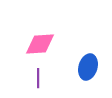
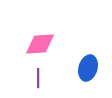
blue ellipse: moved 1 px down
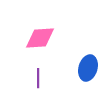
pink diamond: moved 6 px up
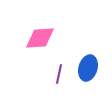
purple line: moved 21 px right, 4 px up; rotated 12 degrees clockwise
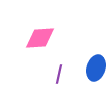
blue ellipse: moved 8 px right
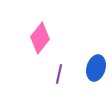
pink diamond: rotated 48 degrees counterclockwise
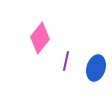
purple line: moved 7 px right, 13 px up
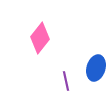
purple line: moved 20 px down; rotated 24 degrees counterclockwise
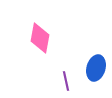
pink diamond: rotated 28 degrees counterclockwise
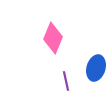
pink diamond: moved 13 px right; rotated 12 degrees clockwise
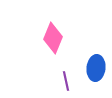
blue ellipse: rotated 10 degrees counterclockwise
